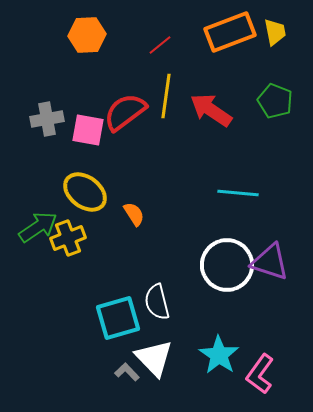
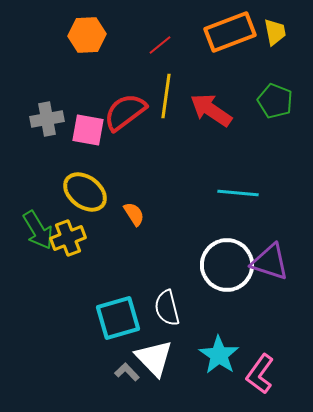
green arrow: moved 3 px down; rotated 93 degrees clockwise
white semicircle: moved 10 px right, 6 px down
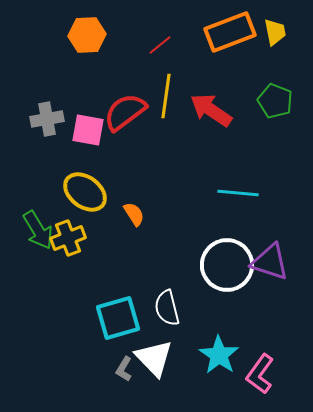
gray L-shape: moved 3 px left, 3 px up; rotated 105 degrees counterclockwise
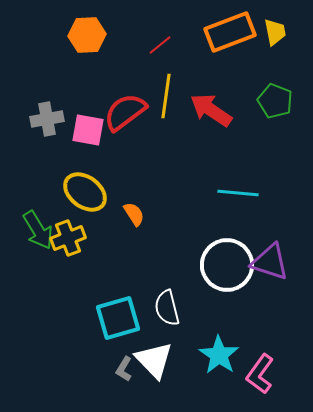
white triangle: moved 2 px down
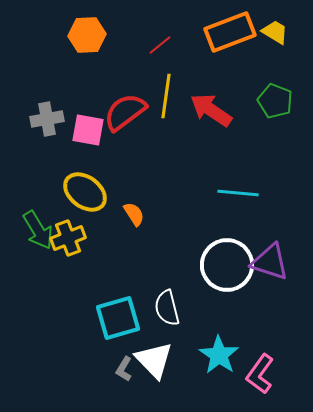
yellow trapezoid: rotated 48 degrees counterclockwise
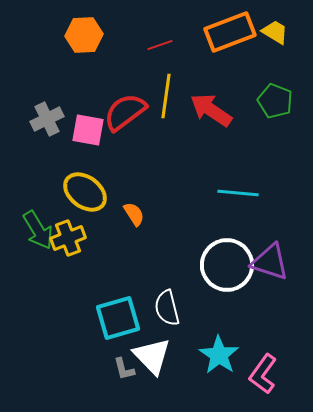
orange hexagon: moved 3 px left
red line: rotated 20 degrees clockwise
gray cross: rotated 16 degrees counterclockwise
white triangle: moved 2 px left, 4 px up
gray L-shape: rotated 45 degrees counterclockwise
pink L-shape: moved 3 px right
